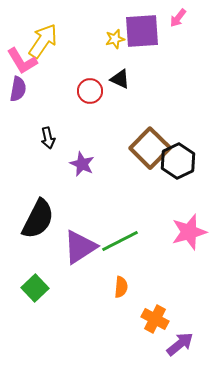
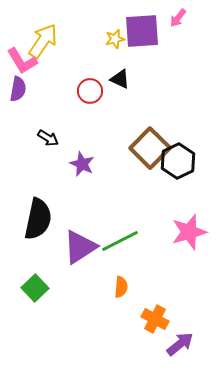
black arrow: rotated 45 degrees counterclockwise
black semicircle: rotated 15 degrees counterclockwise
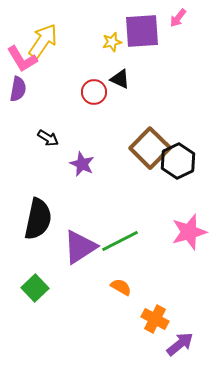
yellow star: moved 3 px left, 3 px down
pink L-shape: moved 2 px up
red circle: moved 4 px right, 1 px down
orange semicircle: rotated 65 degrees counterclockwise
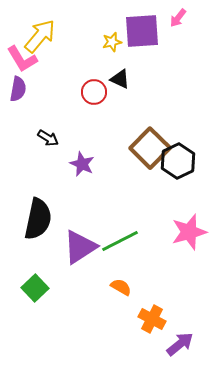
yellow arrow: moved 3 px left, 5 px up; rotated 6 degrees clockwise
orange cross: moved 3 px left
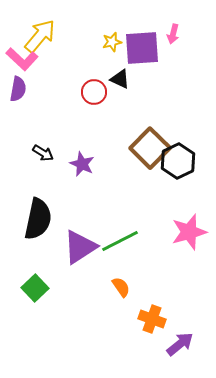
pink arrow: moved 5 px left, 16 px down; rotated 24 degrees counterclockwise
purple square: moved 17 px down
pink L-shape: rotated 16 degrees counterclockwise
black arrow: moved 5 px left, 15 px down
orange semicircle: rotated 25 degrees clockwise
orange cross: rotated 8 degrees counterclockwise
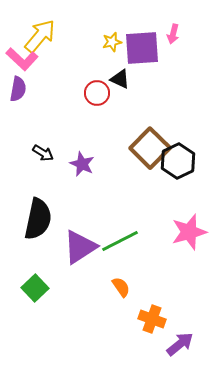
red circle: moved 3 px right, 1 px down
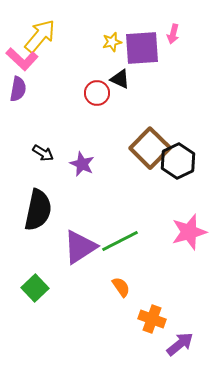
black semicircle: moved 9 px up
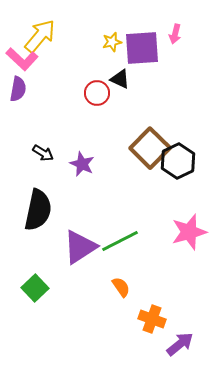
pink arrow: moved 2 px right
